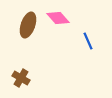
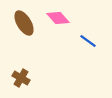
brown ellipse: moved 4 px left, 2 px up; rotated 50 degrees counterclockwise
blue line: rotated 30 degrees counterclockwise
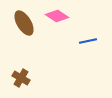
pink diamond: moved 1 px left, 2 px up; rotated 15 degrees counterclockwise
blue line: rotated 48 degrees counterclockwise
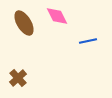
pink diamond: rotated 30 degrees clockwise
brown cross: moved 3 px left; rotated 18 degrees clockwise
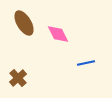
pink diamond: moved 1 px right, 18 px down
blue line: moved 2 px left, 22 px down
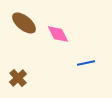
brown ellipse: rotated 20 degrees counterclockwise
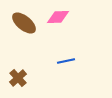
pink diamond: moved 17 px up; rotated 65 degrees counterclockwise
blue line: moved 20 px left, 2 px up
